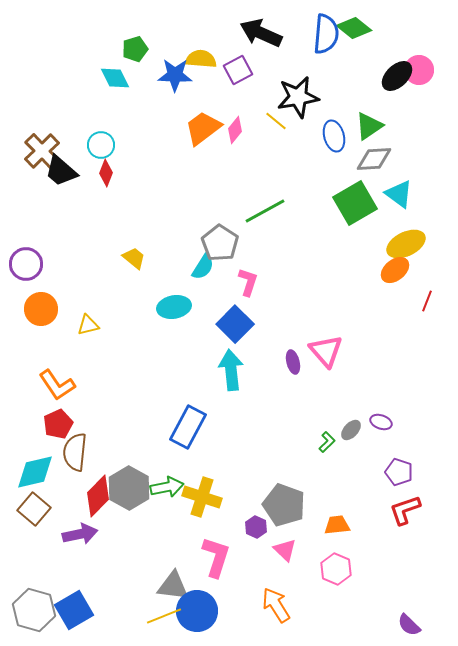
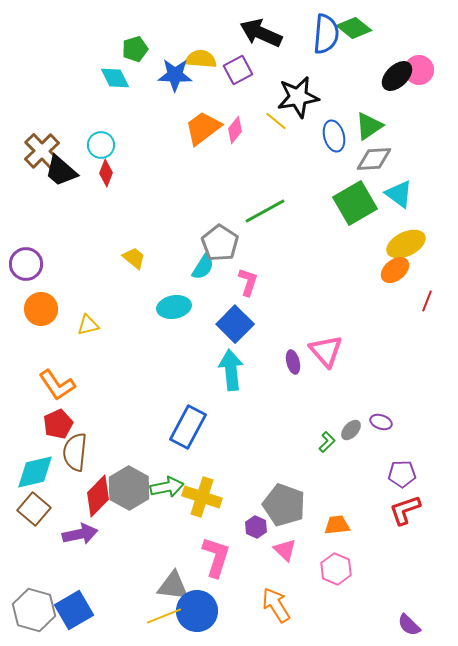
purple pentagon at (399, 472): moved 3 px right, 2 px down; rotated 20 degrees counterclockwise
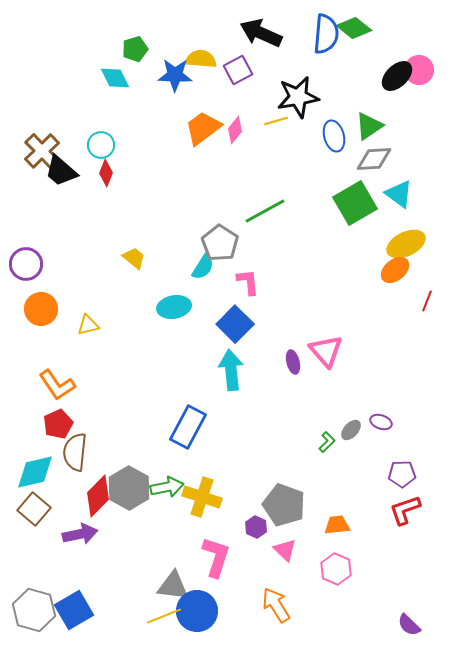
yellow line at (276, 121): rotated 55 degrees counterclockwise
pink L-shape at (248, 282): rotated 24 degrees counterclockwise
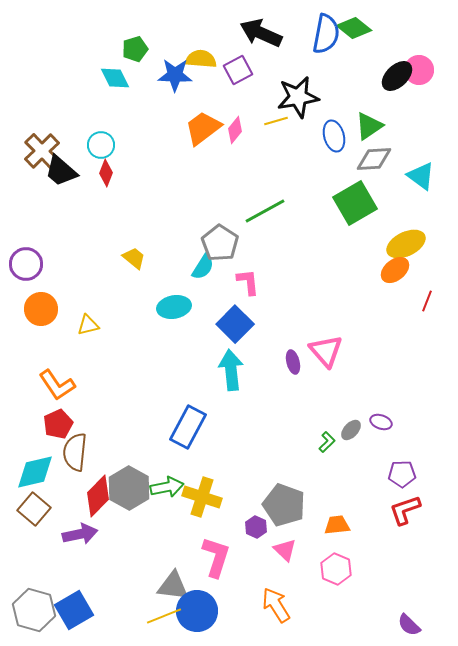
blue semicircle at (326, 34): rotated 6 degrees clockwise
cyan triangle at (399, 194): moved 22 px right, 18 px up
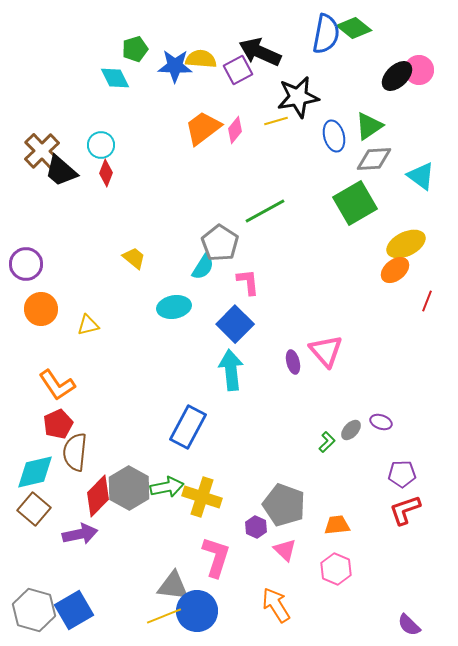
black arrow at (261, 33): moved 1 px left, 19 px down
blue star at (175, 75): moved 9 px up
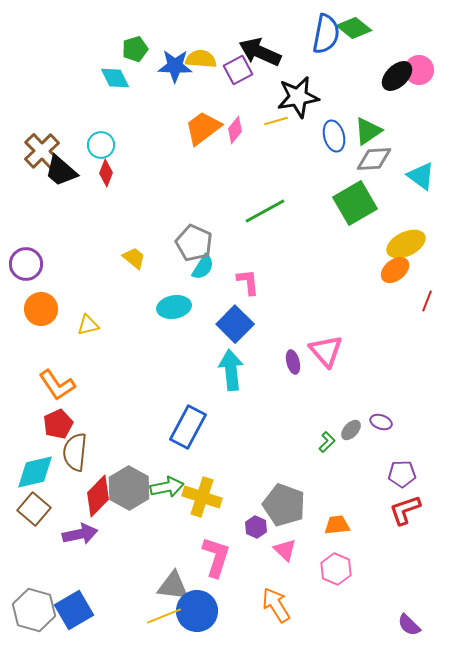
green triangle at (369, 126): moved 1 px left, 5 px down
gray pentagon at (220, 243): moved 26 px left; rotated 9 degrees counterclockwise
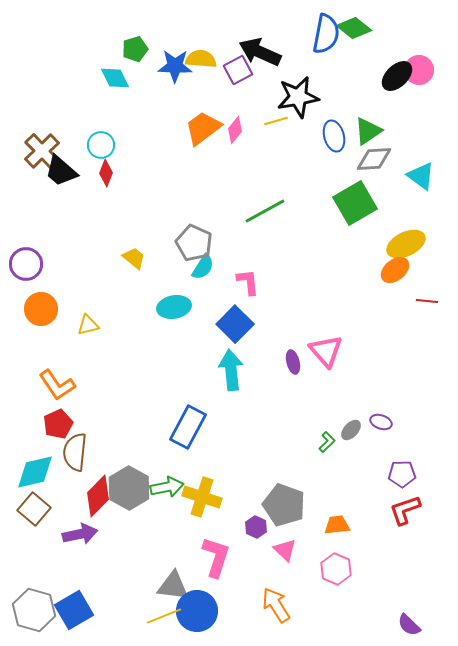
red line at (427, 301): rotated 75 degrees clockwise
